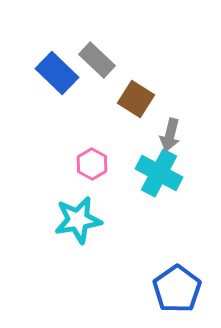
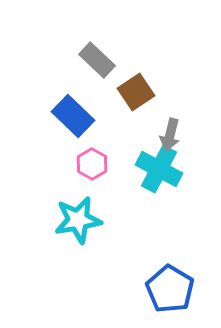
blue rectangle: moved 16 px right, 43 px down
brown square: moved 7 px up; rotated 24 degrees clockwise
cyan cross: moved 4 px up
blue pentagon: moved 7 px left; rotated 6 degrees counterclockwise
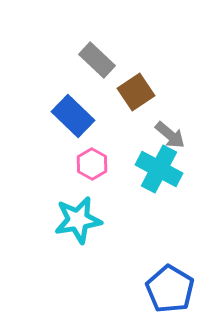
gray arrow: rotated 64 degrees counterclockwise
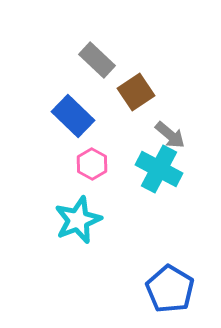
cyan star: rotated 12 degrees counterclockwise
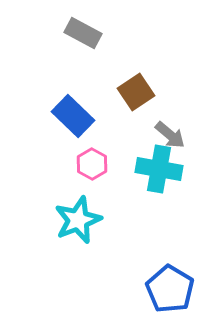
gray rectangle: moved 14 px left, 27 px up; rotated 15 degrees counterclockwise
cyan cross: rotated 18 degrees counterclockwise
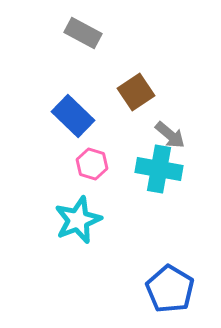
pink hexagon: rotated 12 degrees counterclockwise
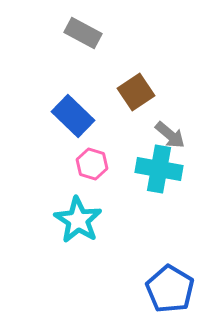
cyan star: rotated 18 degrees counterclockwise
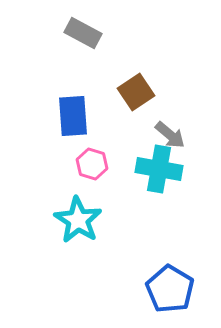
blue rectangle: rotated 42 degrees clockwise
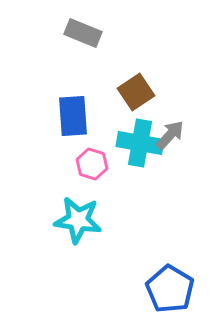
gray rectangle: rotated 6 degrees counterclockwise
gray arrow: rotated 88 degrees counterclockwise
cyan cross: moved 19 px left, 26 px up
cyan star: rotated 24 degrees counterclockwise
